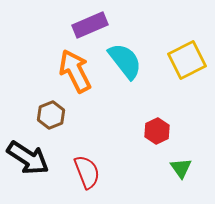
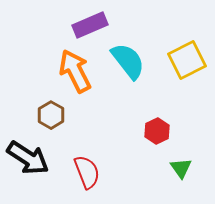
cyan semicircle: moved 3 px right
brown hexagon: rotated 8 degrees counterclockwise
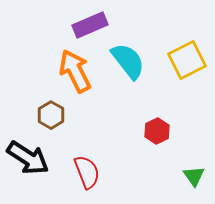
green triangle: moved 13 px right, 8 px down
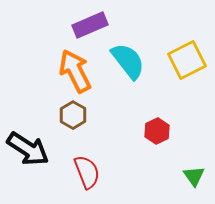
brown hexagon: moved 22 px right
black arrow: moved 9 px up
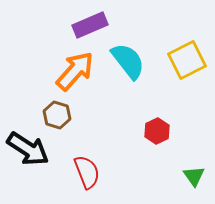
orange arrow: rotated 69 degrees clockwise
brown hexagon: moved 16 px left; rotated 12 degrees counterclockwise
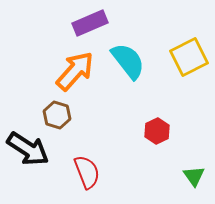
purple rectangle: moved 2 px up
yellow square: moved 2 px right, 3 px up
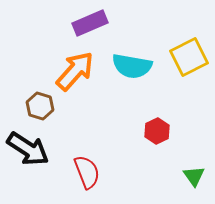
cyan semicircle: moved 4 px right, 5 px down; rotated 138 degrees clockwise
brown hexagon: moved 17 px left, 9 px up
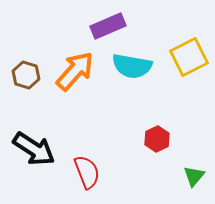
purple rectangle: moved 18 px right, 3 px down
brown hexagon: moved 14 px left, 31 px up
red hexagon: moved 8 px down
black arrow: moved 6 px right
green triangle: rotated 15 degrees clockwise
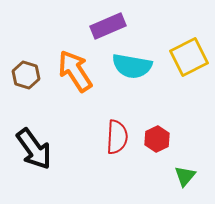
orange arrow: rotated 75 degrees counterclockwise
black arrow: rotated 21 degrees clockwise
red semicircle: moved 30 px right, 35 px up; rotated 24 degrees clockwise
green triangle: moved 9 px left
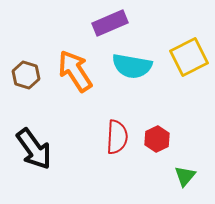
purple rectangle: moved 2 px right, 3 px up
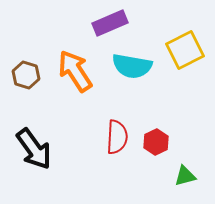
yellow square: moved 4 px left, 7 px up
red hexagon: moved 1 px left, 3 px down
green triangle: rotated 35 degrees clockwise
